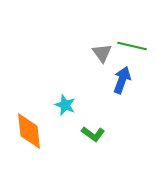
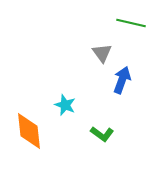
green line: moved 1 px left, 23 px up
green L-shape: moved 9 px right
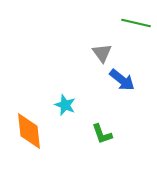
green line: moved 5 px right
blue arrow: rotated 108 degrees clockwise
green L-shape: rotated 35 degrees clockwise
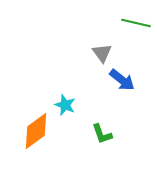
orange diamond: moved 7 px right; rotated 60 degrees clockwise
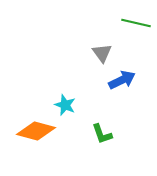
blue arrow: rotated 64 degrees counterclockwise
orange diamond: rotated 51 degrees clockwise
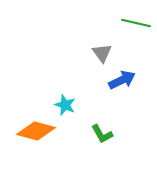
green L-shape: rotated 10 degrees counterclockwise
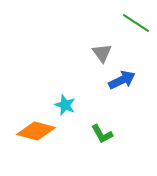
green line: rotated 20 degrees clockwise
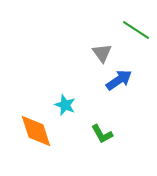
green line: moved 7 px down
blue arrow: moved 3 px left; rotated 8 degrees counterclockwise
orange diamond: rotated 57 degrees clockwise
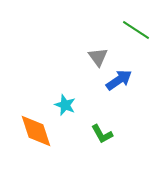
gray triangle: moved 4 px left, 4 px down
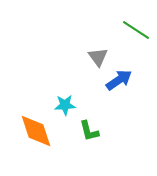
cyan star: rotated 25 degrees counterclockwise
green L-shape: moved 13 px left, 3 px up; rotated 15 degrees clockwise
